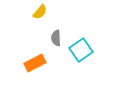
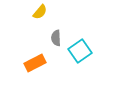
cyan square: moved 1 px left, 1 px down
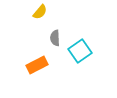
gray semicircle: moved 1 px left
orange rectangle: moved 2 px right, 2 px down
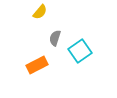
gray semicircle: rotated 21 degrees clockwise
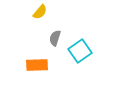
orange rectangle: rotated 25 degrees clockwise
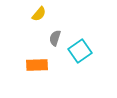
yellow semicircle: moved 1 px left, 2 px down
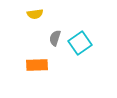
yellow semicircle: moved 4 px left; rotated 42 degrees clockwise
cyan square: moved 8 px up
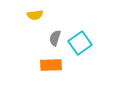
yellow semicircle: moved 1 px down
orange rectangle: moved 14 px right
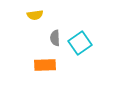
gray semicircle: rotated 21 degrees counterclockwise
orange rectangle: moved 6 px left
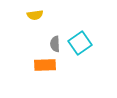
gray semicircle: moved 6 px down
